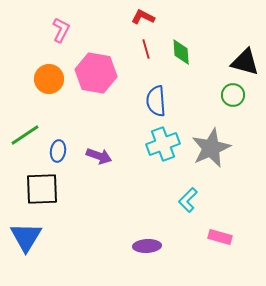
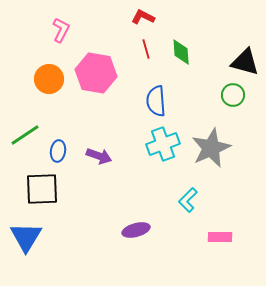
pink rectangle: rotated 15 degrees counterclockwise
purple ellipse: moved 11 px left, 16 px up; rotated 12 degrees counterclockwise
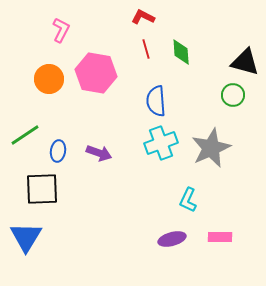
cyan cross: moved 2 px left, 1 px up
purple arrow: moved 3 px up
cyan L-shape: rotated 20 degrees counterclockwise
purple ellipse: moved 36 px right, 9 px down
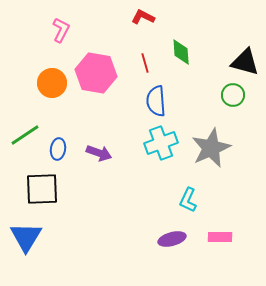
red line: moved 1 px left, 14 px down
orange circle: moved 3 px right, 4 px down
blue ellipse: moved 2 px up
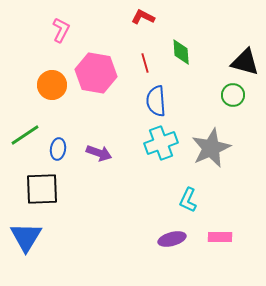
orange circle: moved 2 px down
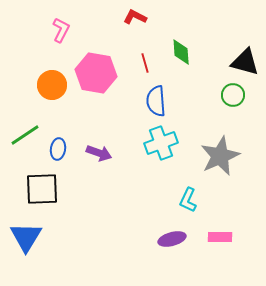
red L-shape: moved 8 px left
gray star: moved 9 px right, 8 px down
